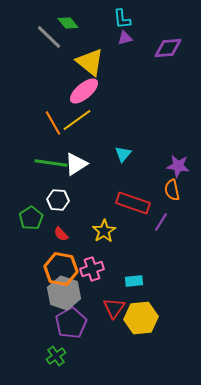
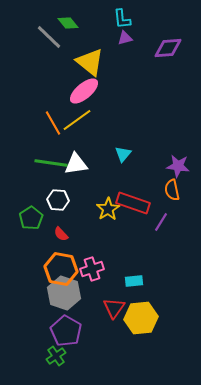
white triangle: rotated 25 degrees clockwise
yellow star: moved 4 px right, 22 px up
purple pentagon: moved 5 px left, 8 px down; rotated 12 degrees counterclockwise
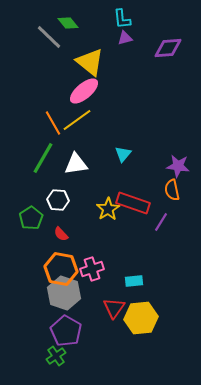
green line: moved 8 px left, 5 px up; rotated 68 degrees counterclockwise
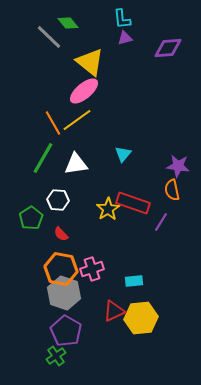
red triangle: moved 3 px down; rotated 30 degrees clockwise
